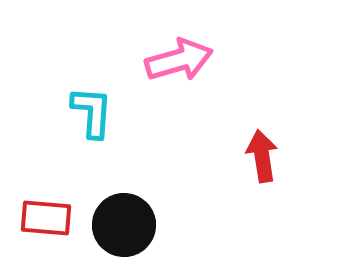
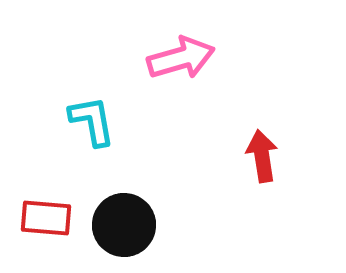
pink arrow: moved 2 px right, 2 px up
cyan L-shape: moved 9 px down; rotated 14 degrees counterclockwise
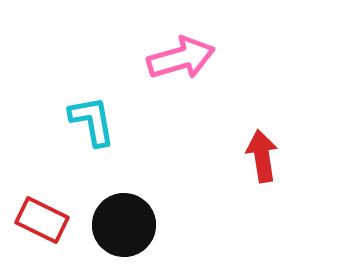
red rectangle: moved 4 px left, 2 px down; rotated 21 degrees clockwise
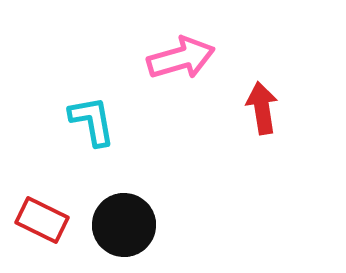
red arrow: moved 48 px up
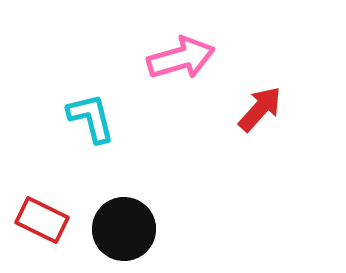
red arrow: moved 2 px left, 1 px down; rotated 51 degrees clockwise
cyan L-shape: moved 1 px left, 3 px up; rotated 4 degrees counterclockwise
black circle: moved 4 px down
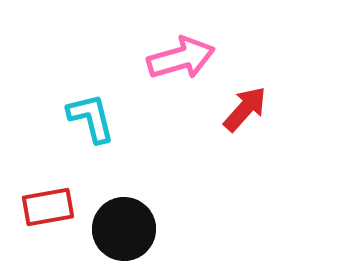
red arrow: moved 15 px left
red rectangle: moved 6 px right, 13 px up; rotated 36 degrees counterclockwise
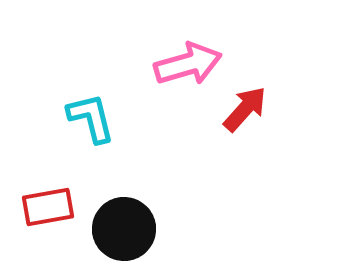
pink arrow: moved 7 px right, 6 px down
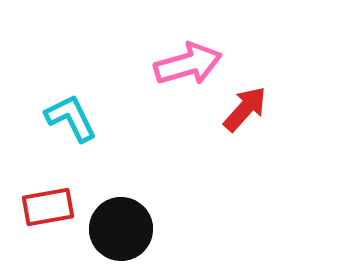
cyan L-shape: moved 20 px left; rotated 12 degrees counterclockwise
black circle: moved 3 px left
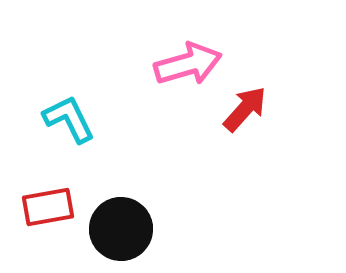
cyan L-shape: moved 2 px left, 1 px down
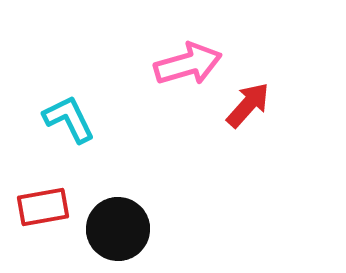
red arrow: moved 3 px right, 4 px up
red rectangle: moved 5 px left
black circle: moved 3 px left
